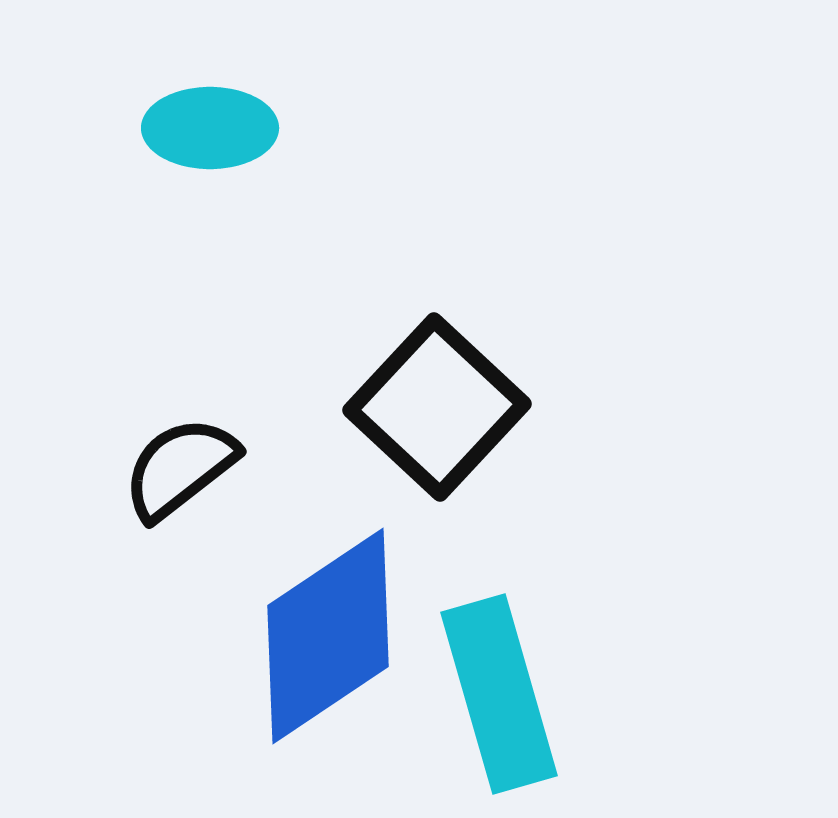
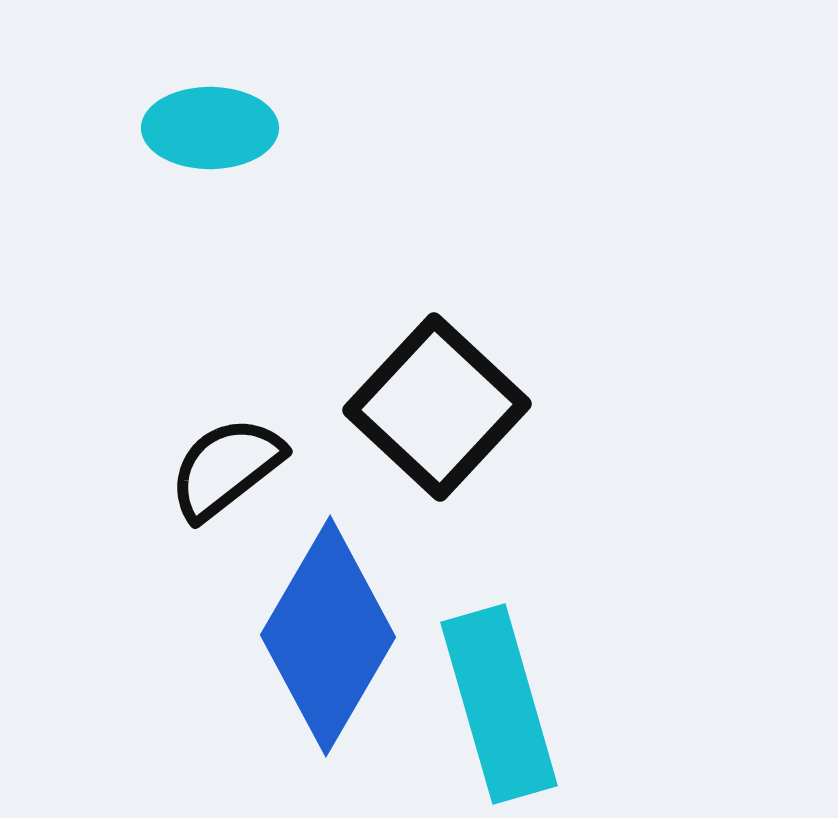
black semicircle: moved 46 px right
blue diamond: rotated 26 degrees counterclockwise
cyan rectangle: moved 10 px down
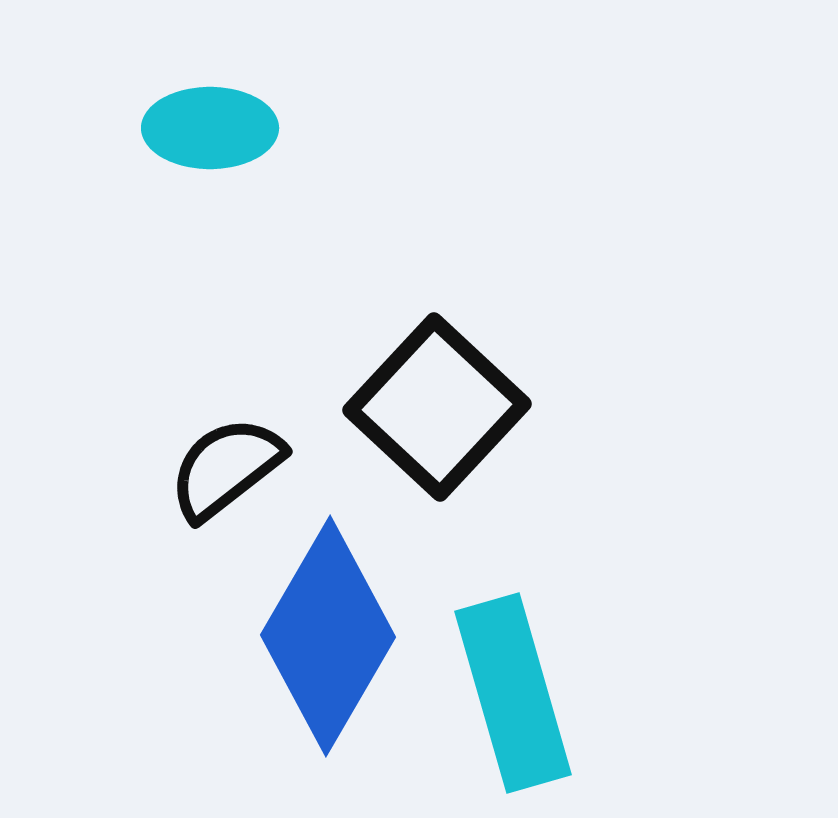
cyan rectangle: moved 14 px right, 11 px up
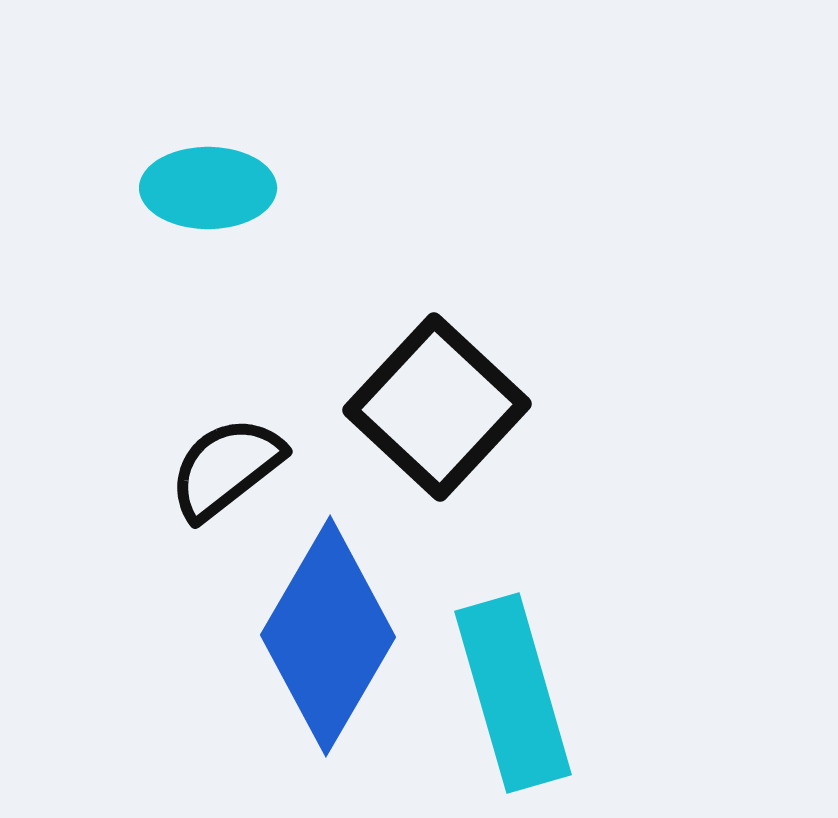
cyan ellipse: moved 2 px left, 60 px down
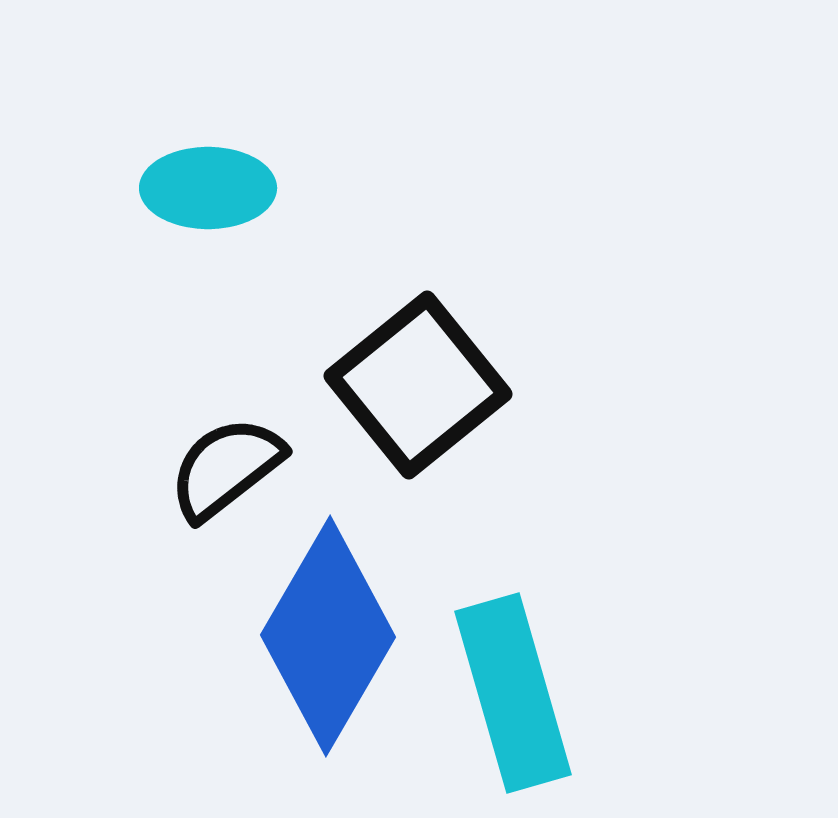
black square: moved 19 px left, 22 px up; rotated 8 degrees clockwise
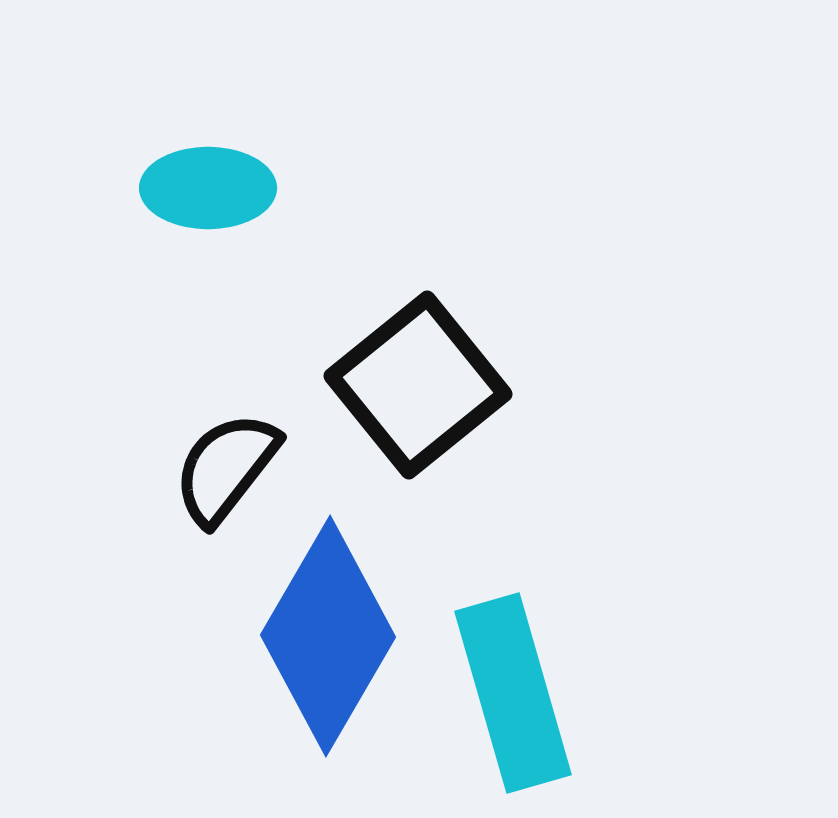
black semicircle: rotated 14 degrees counterclockwise
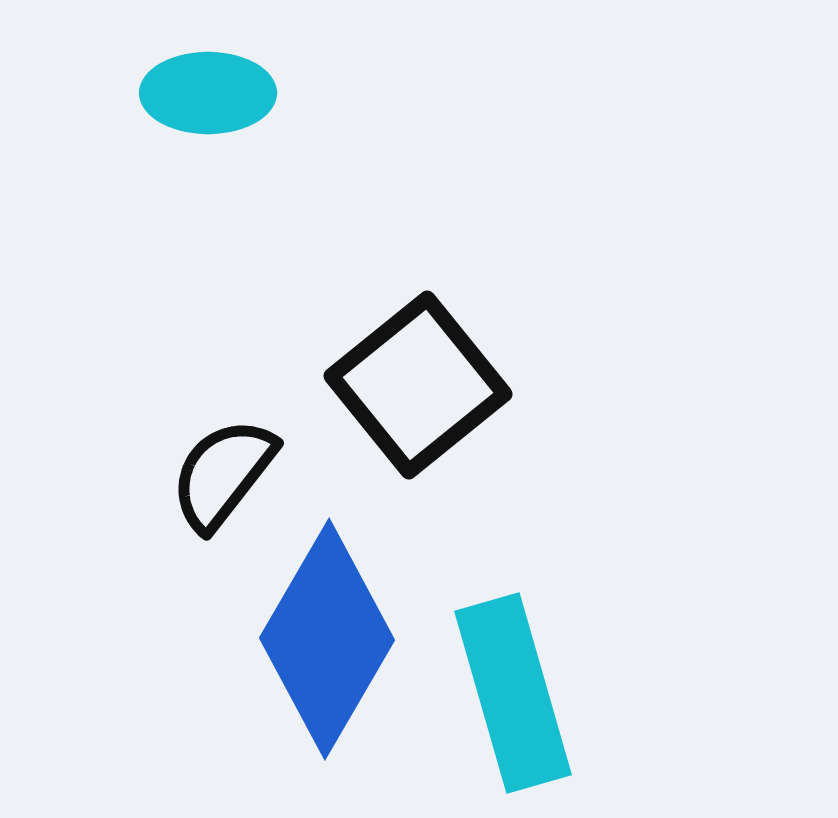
cyan ellipse: moved 95 px up
black semicircle: moved 3 px left, 6 px down
blue diamond: moved 1 px left, 3 px down
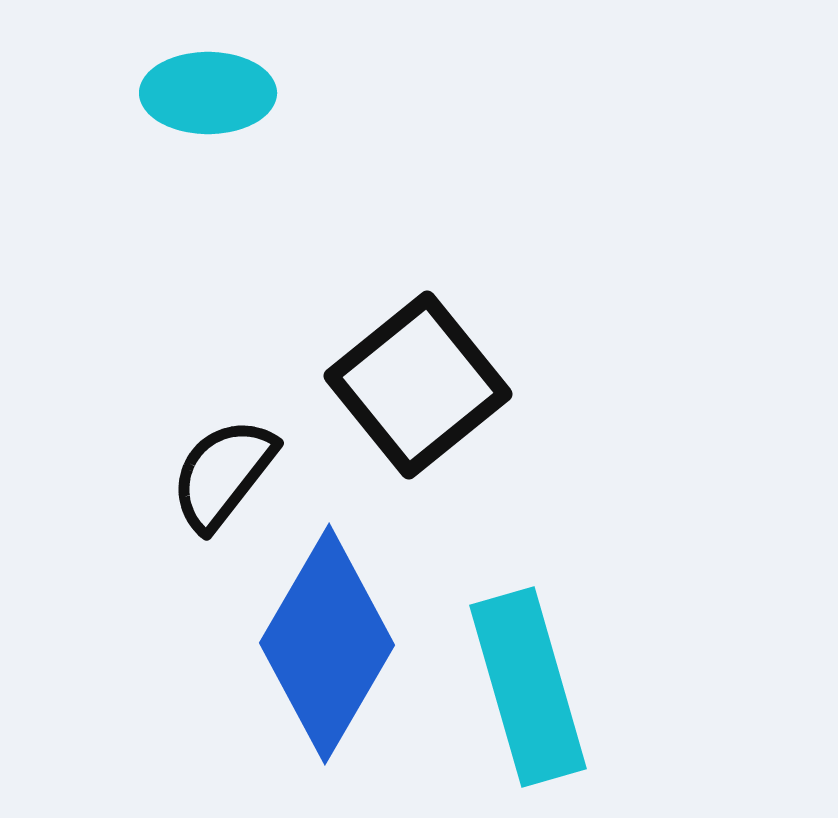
blue diamond: moved 5 px down
cyan rectangle: moved 15 px right, 6 px up
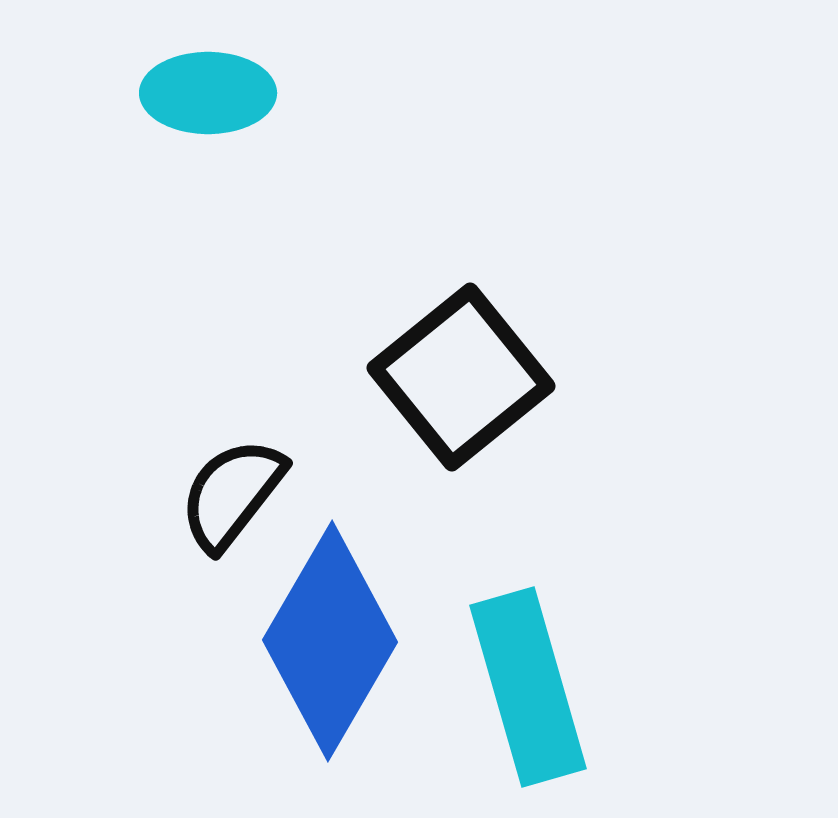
black square: moved 43 px right, 8 px up
black semicircle: moved 9 px right, 20 px down
blue diamond: moved 3 px right, 3 px up
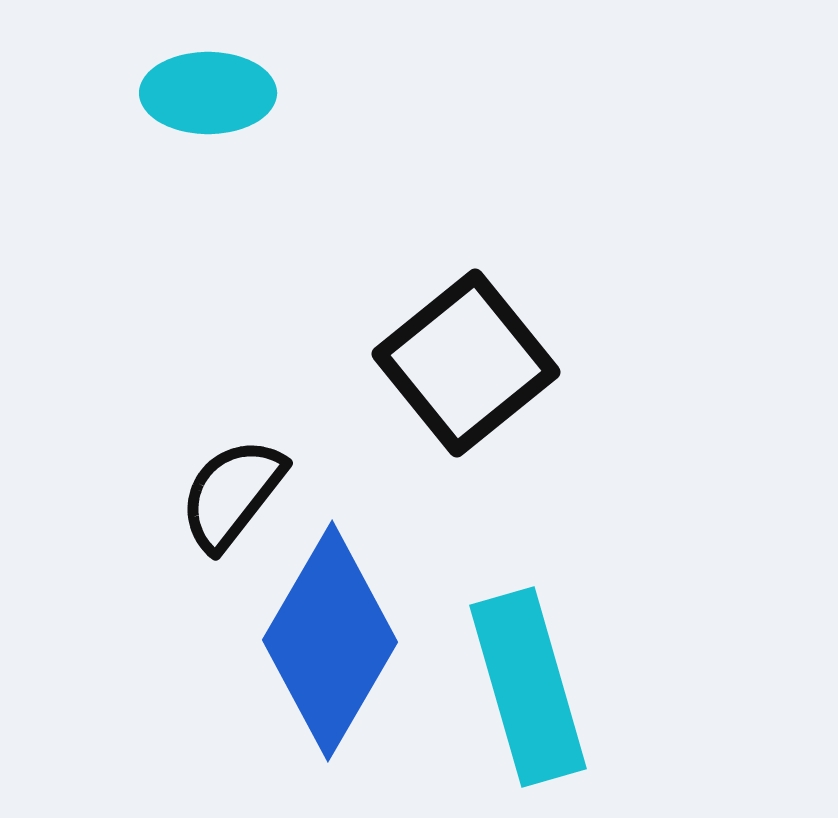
black square: moved 5 px right, 14 px up
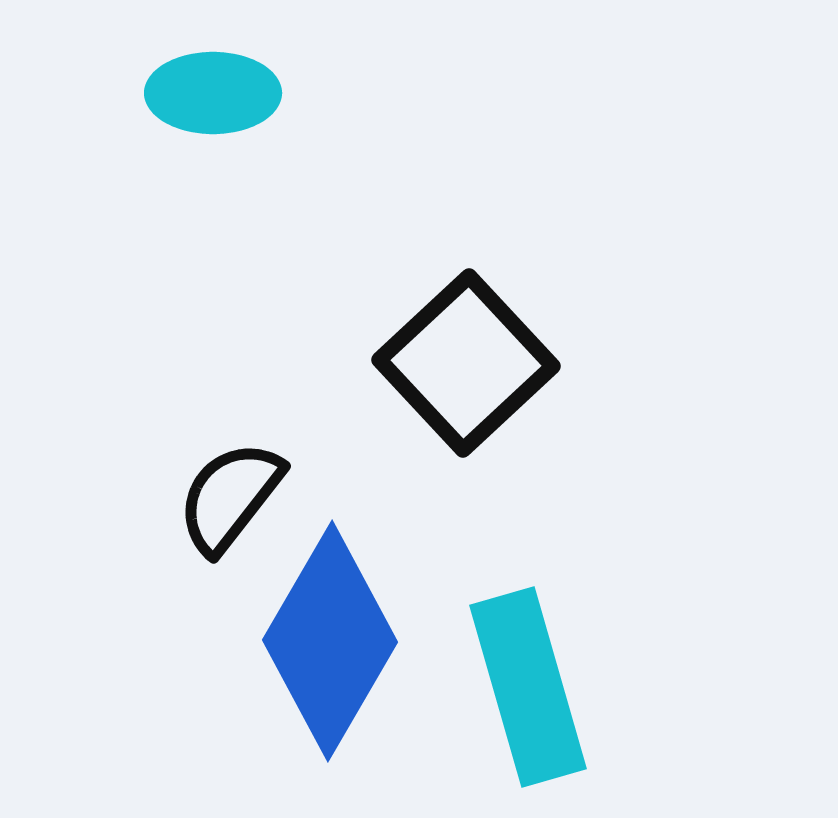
cyan ellipse: moved 5 px right
black square: rotated 4 degrees counterclockwise
black semicircle: moved 2 px left, 3 px down
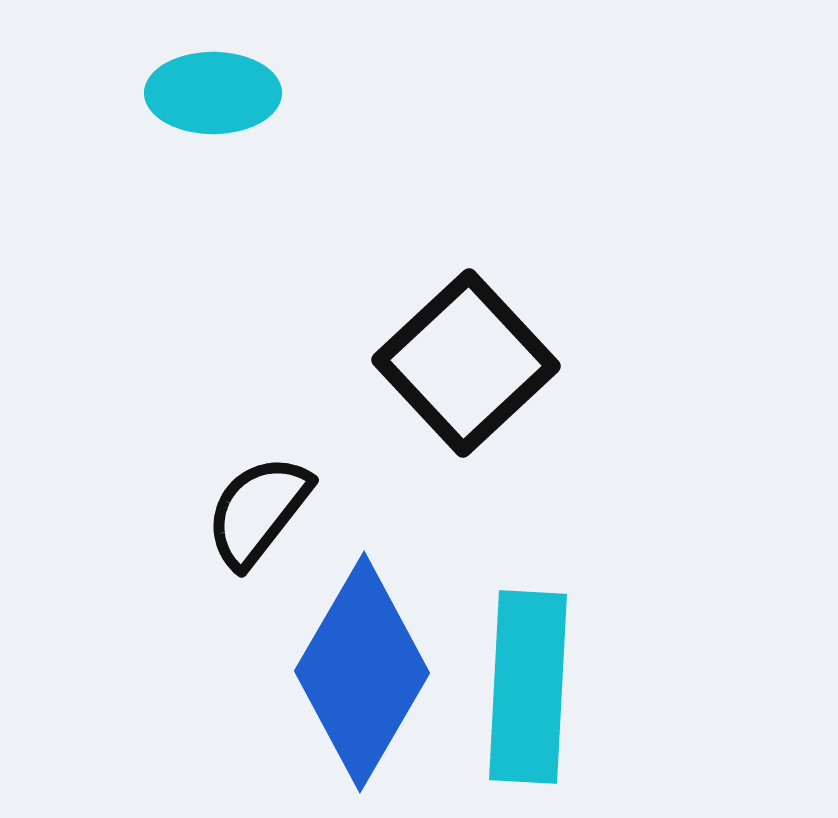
black semicircle: moved 28 px right, 14 px down
blue diamond: moved 32 px right, 31 px down
cyan rectangle: rotated 19 degrees clockwise
